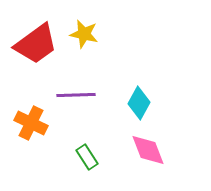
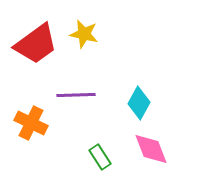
pink diamond: moved 3 px right, 1 px up
green rectangle: moved 13 px right
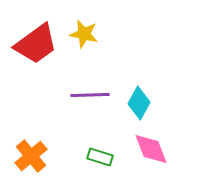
purple line: moved 14 px right
orange cross: moved 33 px down; rotated 24 degrees clockwise
green rectangle: rotated 40 degrees counterclockwise
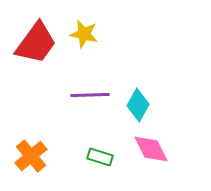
red trapezoid: moved 1 px up; rotated 18 degrees counterclockwise
cyan diamond: moved 1 px left, 2 px down
pink diamond: rotated 6 degrees counterclockwise
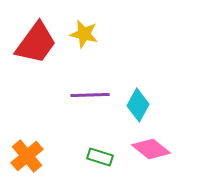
pink diamond: rotated 24 degrees counterclockwise
orange cross: moved 4 px left
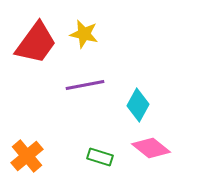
purple line: moved 5 px left, 10 px up; rotated 9 degrees counterclockwise
pink diamond: moved 1 px up
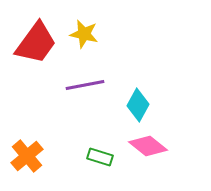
pink diamond: moved 3 px left, 2 px up
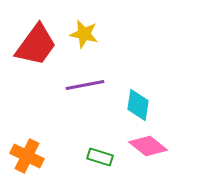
red trapezoid: moved 2 px down
cyan diamond: rotated 20 degrees counterclockwise
orange cross: rotated 24 degrees counterclockwise
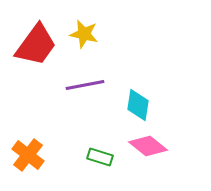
orange cross: moved 1 px right, 1 px up; rotated 12 degrees clockwise
